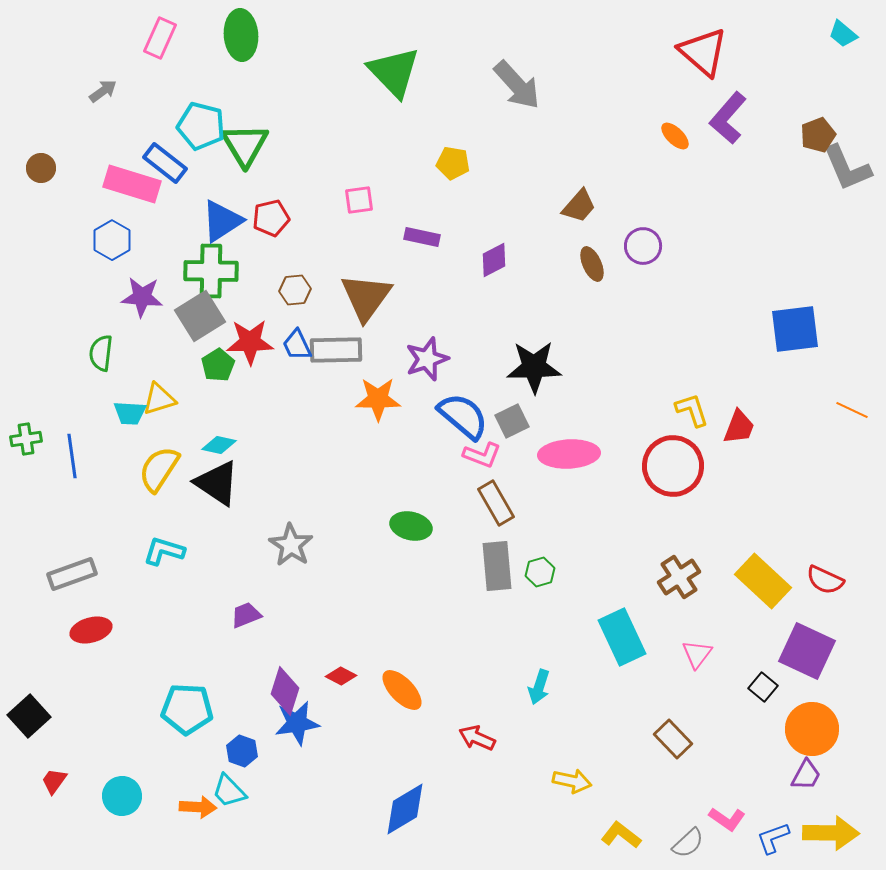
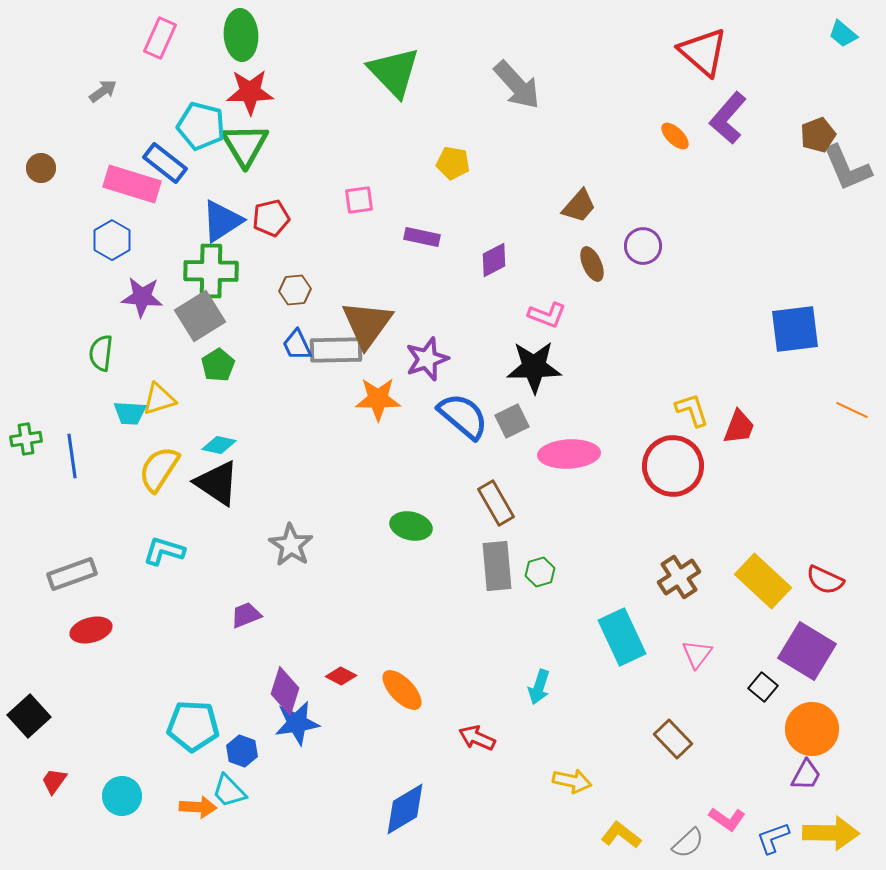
brown triangle at (366, 297): moved 1 px right, 27 px down
red star at (250, 342): moved 250 px up
pink L-shape at (482, 455): moved 65 px right, 140 px up
purple square at (807, 651): rotated 6 degrees clockwise
cyan pentagon at (187, 709): moved 6 px right, 17 px down
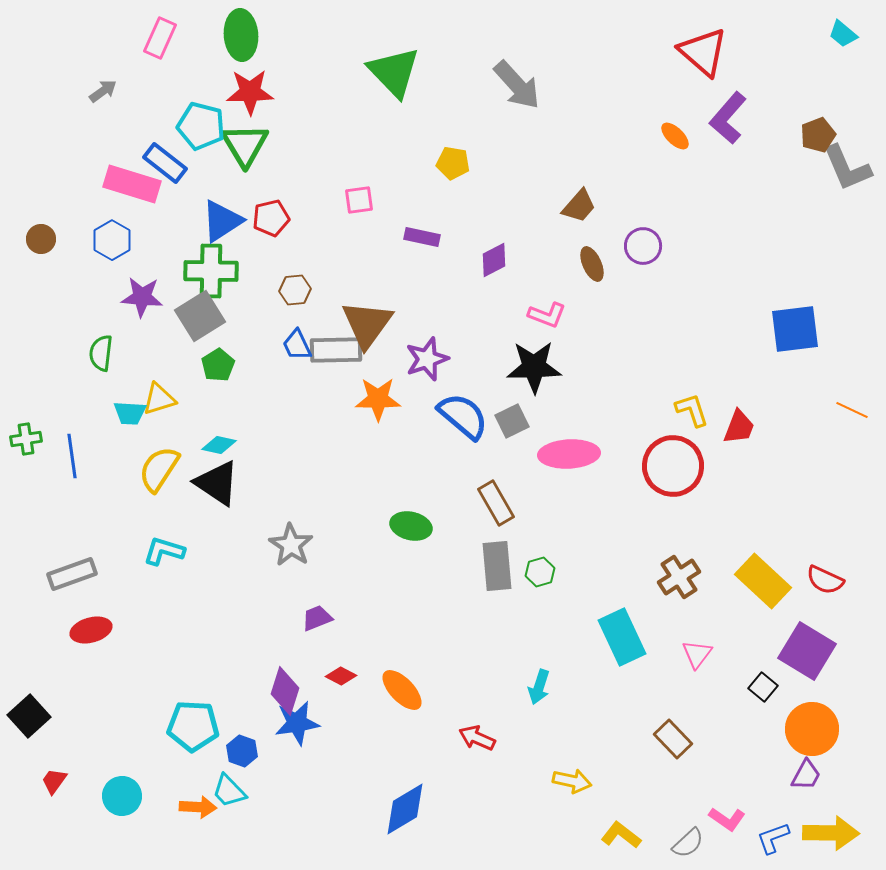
brown circle at (41, 168): moved 71 px down
purple trapezoid at (246, 615): moved 71 px right, 3 px down
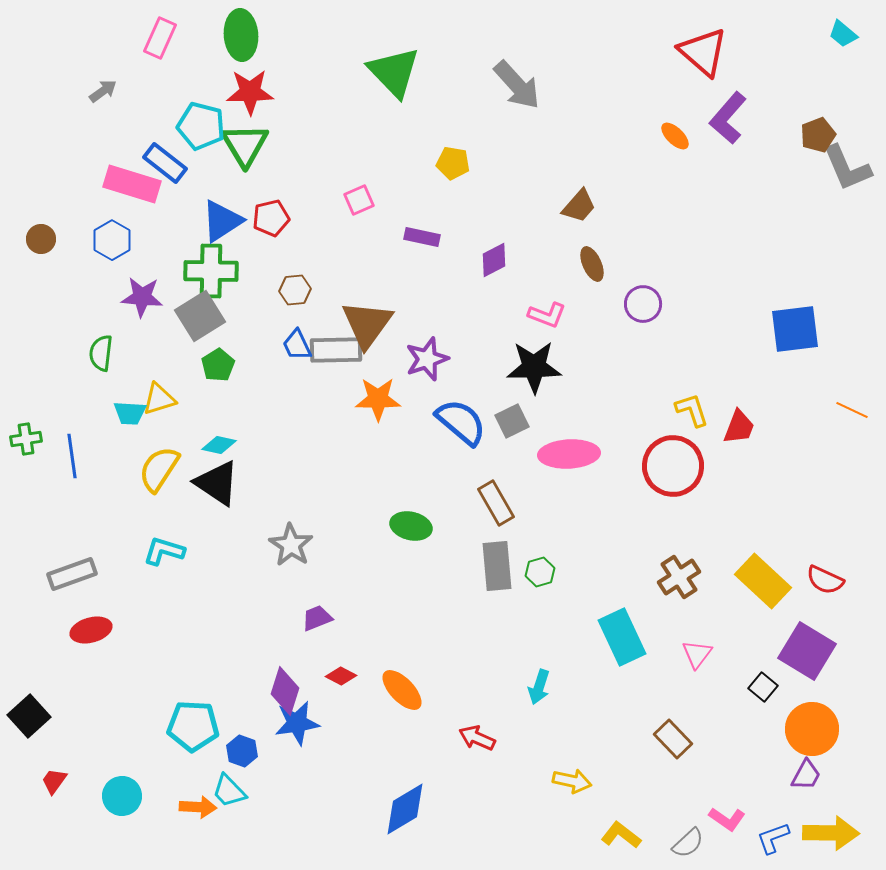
pink square at (359, 200): rotated 16 degrees counterclockwise
purple circle at (643, 246): moved 58 px down
blue semicircle at (463, 416): moved 2 px left, 6 px down
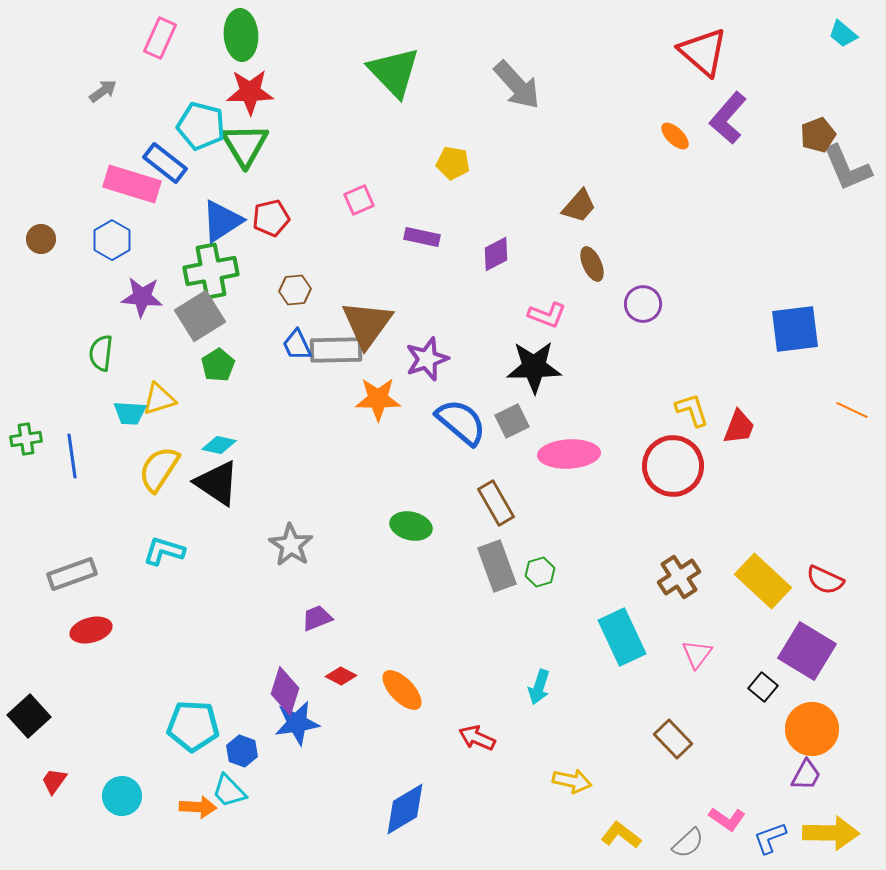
purple diamond at (494, 260): moved 2 px right, 6 px up
green cross at (211, 271): rotated 12 degrees counterclockwise
gray rectangle at (497, 566): rotated 15 degrees counterclockwise
blue L-shape at (773, 838): moved 3 px left
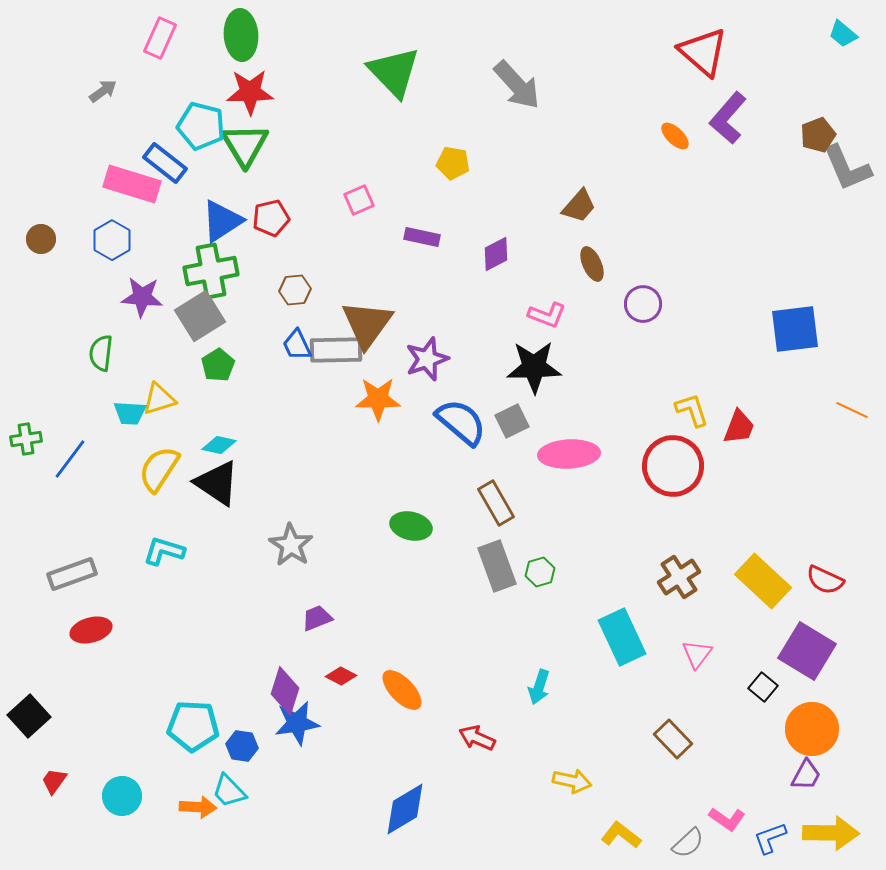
blue line at (72, 456): moved 2 px left, 3 px down; rotated 45 degrees clockwise
blue hexagon at (242, 751): moved 5 px up; rotated 12 degrees counterclockwise
